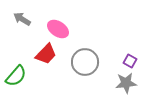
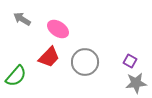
red trapezoid: moved 3 px right, 3 px down
gray star: moved 10 px right
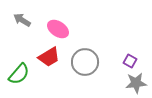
gray arrow: moved 1 px down
red trapezoid: rotated 15 degrees clockwise
green semicircle: moved 3 px right, 2 px up
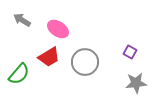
purple square: moved 9 px up
